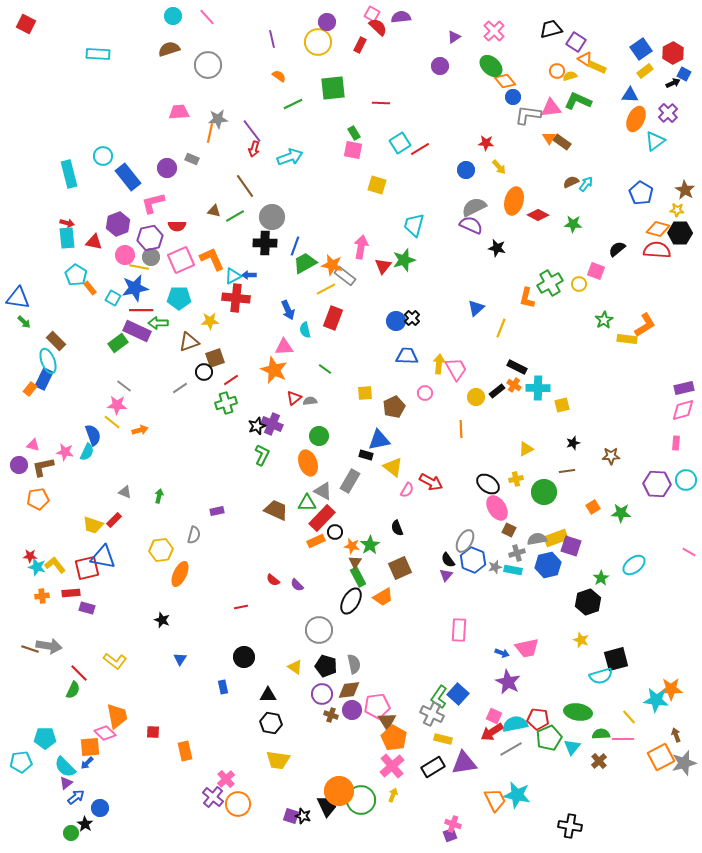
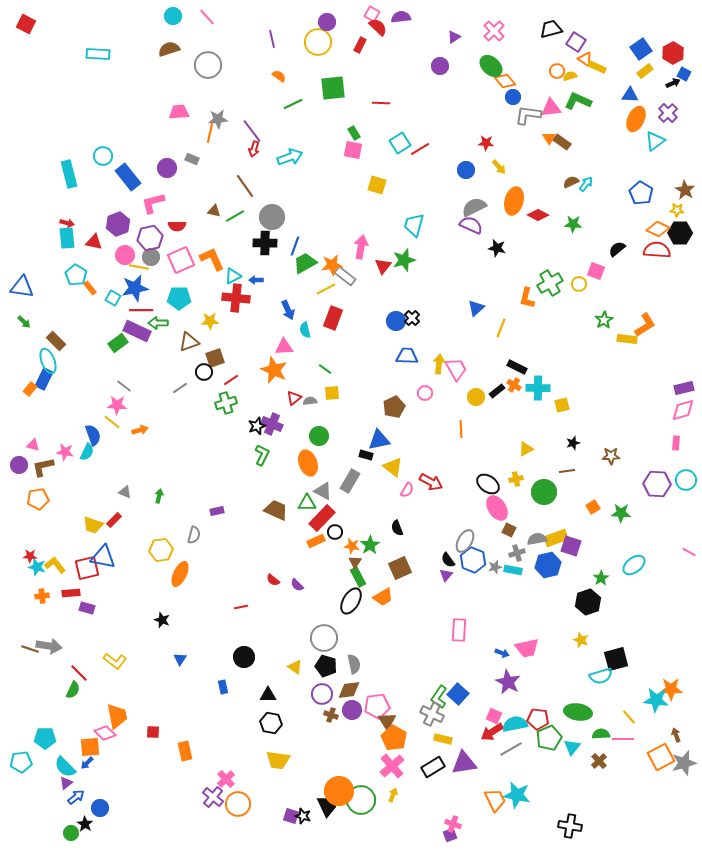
orange diamond at (658, 229): rotated 10 degrees clockwise
orange star at (332, 265): rotated 20 degrees counterclockwise
blue arrow at (249, 275): moved 7 px right, 5 px down
blue triangle at (18, 298): moved 4 px right, 11 px up
yellow square at (365, 393): moved 33 px left
gray circle at (319, 630): moved 5 px right, 8 px down
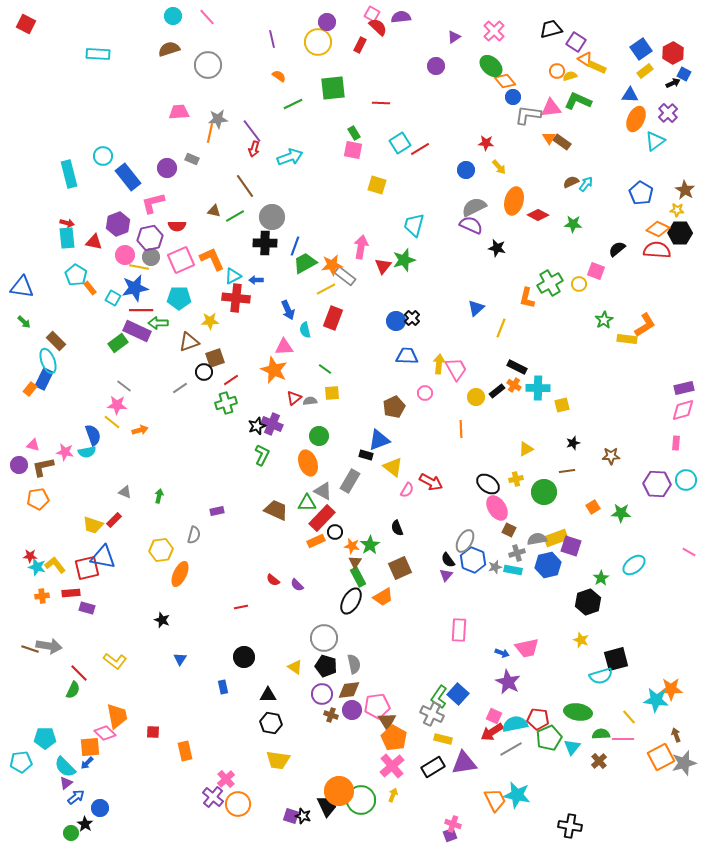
purple circle at (440, 66): moved 4 px left
blue triangle at (379, 440): rotated 10 degrees counterclockwise
cyan semicircle at (87, 452): rotated 54 degrees clockwise
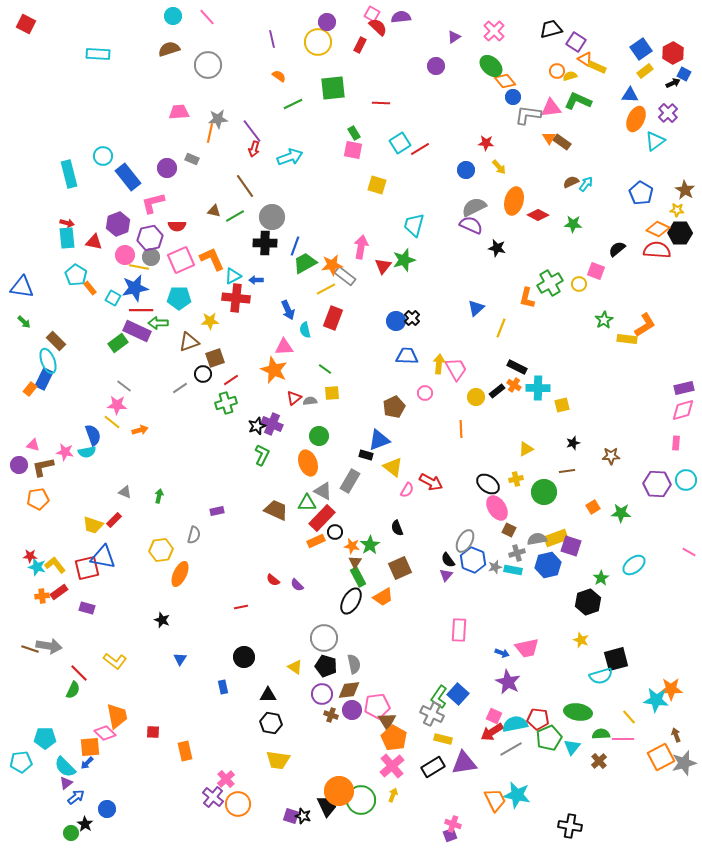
black circle at (204, 372): moved 1 px left, 2 px down
red rectangle at (71, 593): moved 12 px left, 1 px up; rotated 30 degrees counterclockwise
blue circle at (100, 808): moved 7 px right, 1 px down
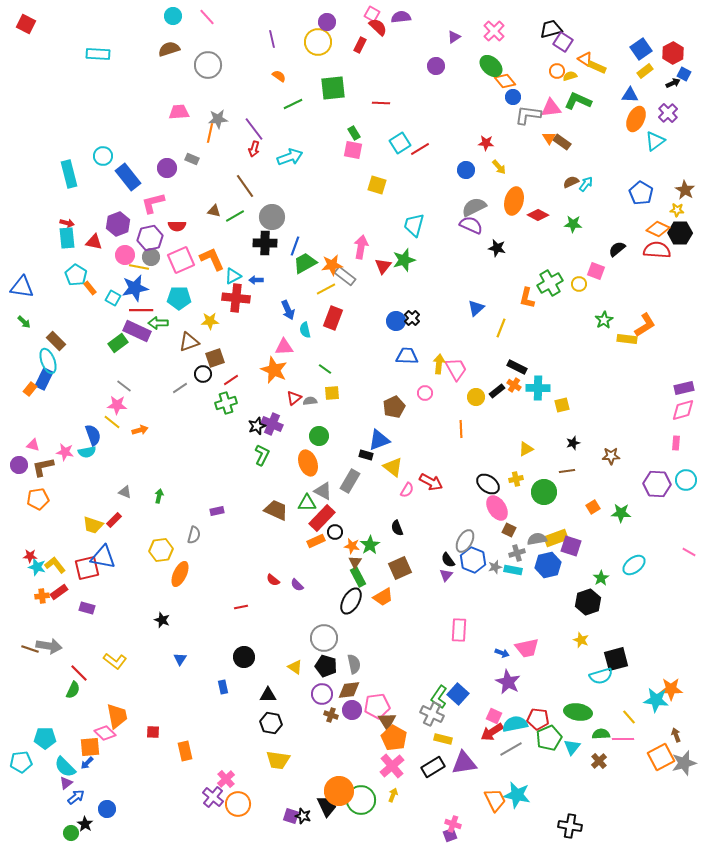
purple square at (576, 42): moved 13 px left
purple line at (252, 131): moved 2 px right, 2 px up
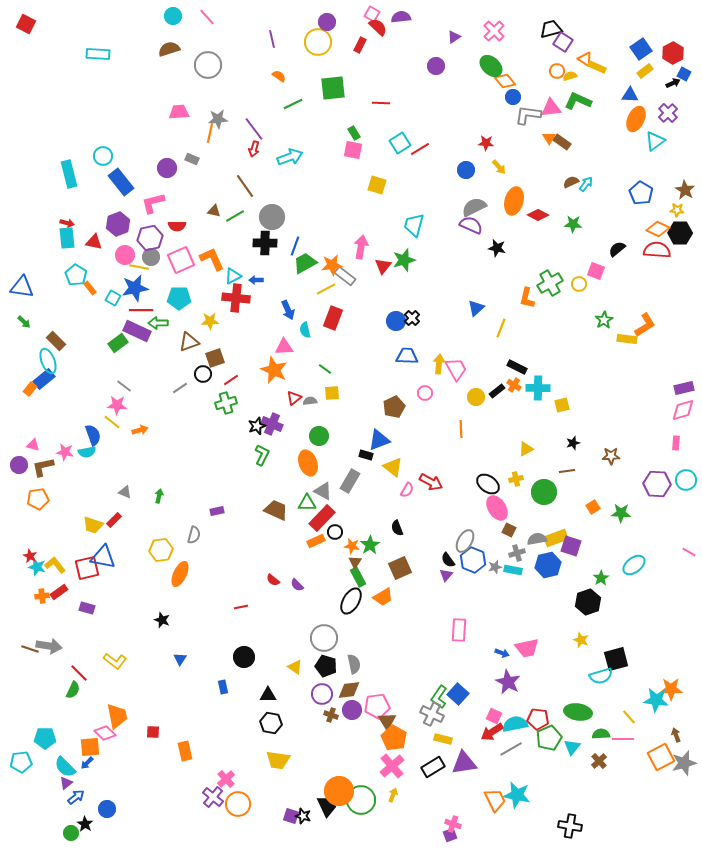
blue rectangle at (128, 177): moved 7 px left, 5 px down
blue rectangle at (44, 379): rotated 25 degrees clockwise
red star at (30, 556): rotated 24 degrees clockwise
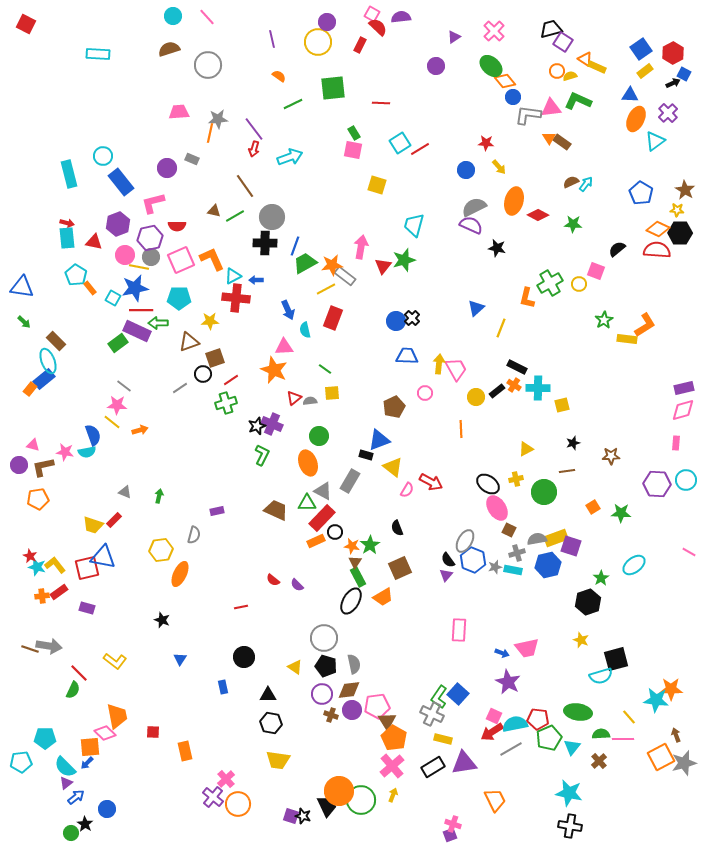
cyan star at (517, 795): moved 52 px right, 2 px up
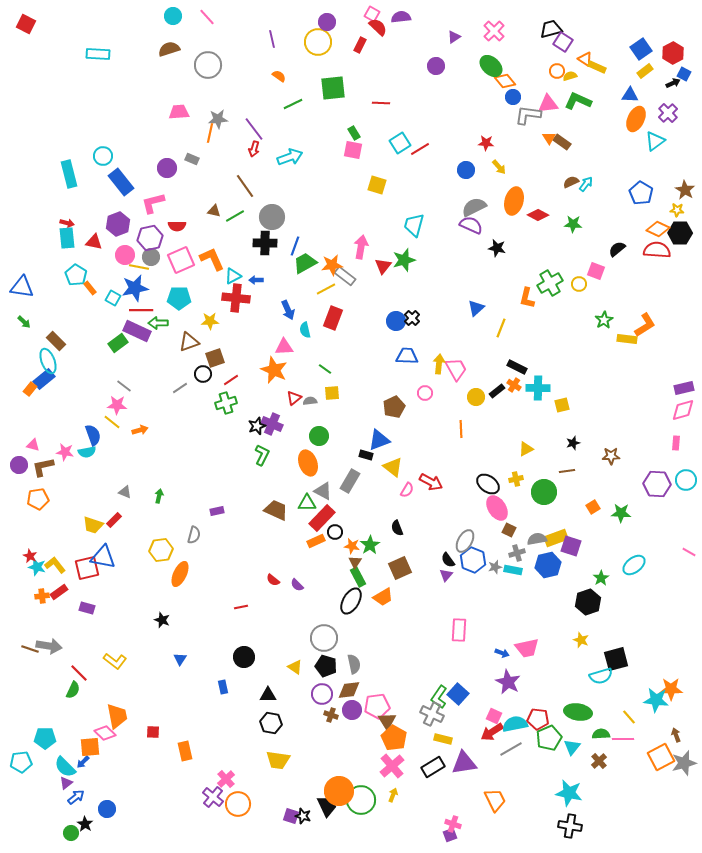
pink triangle at (551, 108): moved 3 px left, 4 px up
blue arrow at (87, 763): moved 4 px left, 1 px up
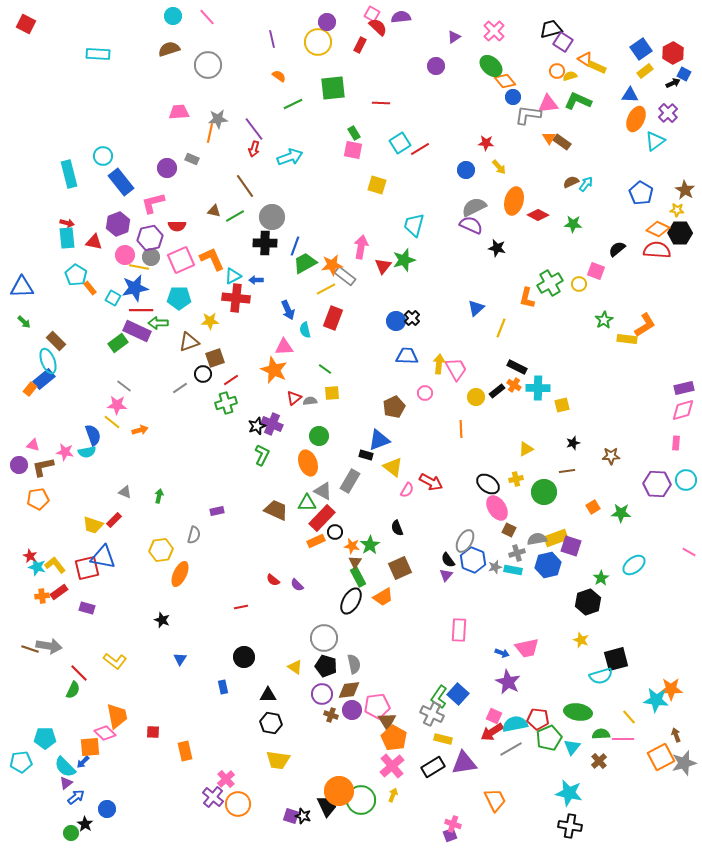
blue triangle at (22, 287): rotated 10 degrees counterclockwise
